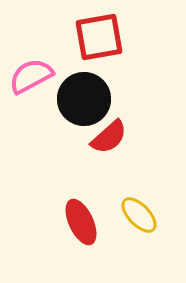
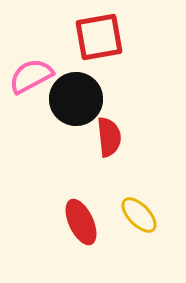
black circle: moved 8 px left
red semicircle: rotated 54 degrees counterclockwise
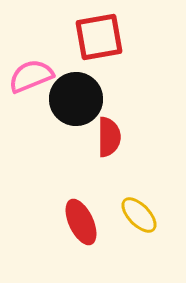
pink semicircle: rotated 6 degrees clockwise
red semicircle: rotated 6 degrees clockwise
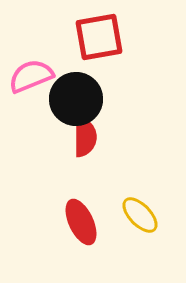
red semicircle: moved 24 px left
yellow ellipse: moved 1 px right
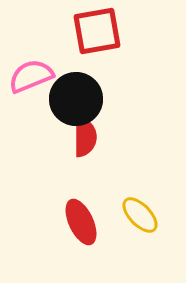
red square: moved 2 px left, 6 px up
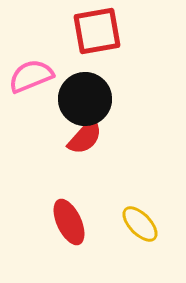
black circle: moved 9 px right
red semicircle: rotated 42 degrees clockwise
yellow ellipse: moved 9 px down
red ellipse: moved 12 px left
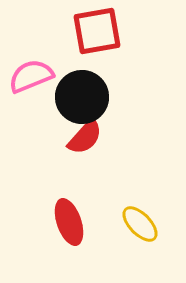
black circle: moved 3 px left, 2 px up
red ellipse: rotated 6 degrees clockwise
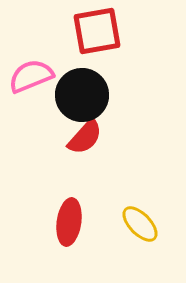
black circle: moved 2 px up
red ellipse: rotated 27 degrees clockwise
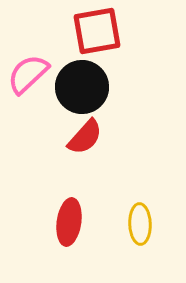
pink semicircle: moved 3 px left, 2 px up; rotated 21 degrees counterclockwise
black circle: moved 8 px up
yellow ellipse: rotated 42 degrees clockwise
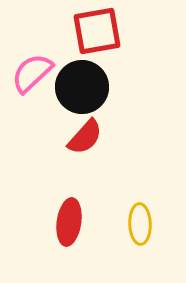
pink semicircle: moved 4 px right, 1 px up
